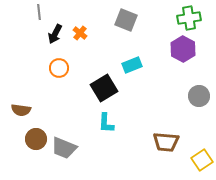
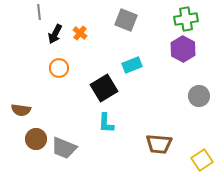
green cross: moved 3 px left, 1 px down
brown trapezoid: moved 7 px left, 2 px down
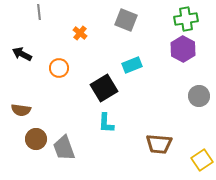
black arrow: moved 33 px left, 20 px down; rotated 90 degrees clockwise
gray trapezoid: rotated 48 degrees clockwise
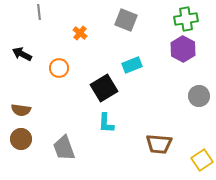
brown circle: moved 15 px left
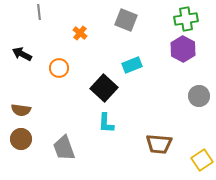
black square: rotated 16 degrees counterclockwise
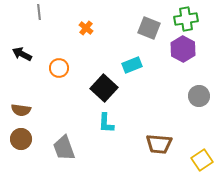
gray square: moved 23 px right, 8 px down
orange cross: moved 6 px right, 5 px up
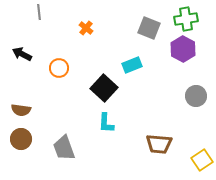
gray circle: moved 3 px left
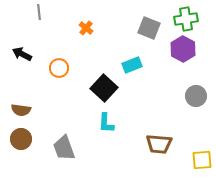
yellow square: rotated 30 degrees clockwise
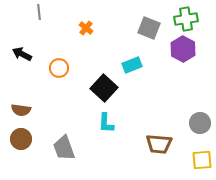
gray circle: moved 4 px right, 27 px down
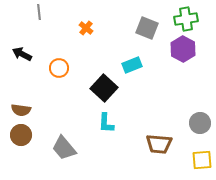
gray square: moved 2 px left
brown circle: moved 4 px up
gray trapezoid: rotated 20 degrees counterclockwise
